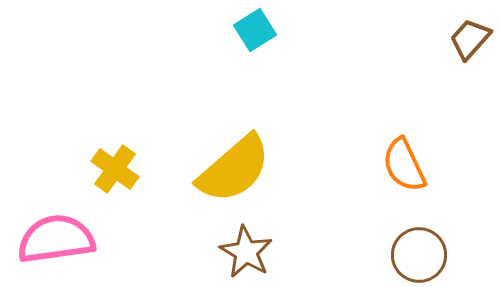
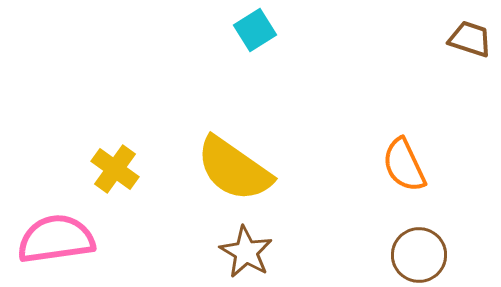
brown trapezoid: rotated 66 degrees clockwise
yellow semicircle: rotated 76 degrees clockwise
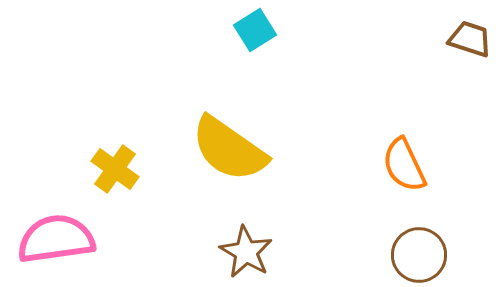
yellow semicircle: moved 5 px left, 20 px up
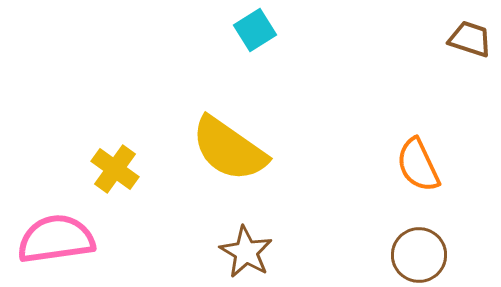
orange semicircle: moved 14 px right
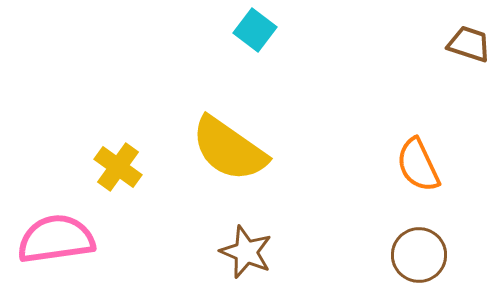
cyan square: rotated 21 degrees counterclockwise
brown trapezoid: moved 1 px left, 5 px down
yellow cross: moved 3 px right, 2 px up
brown star: rotated 8 degrees counterclockwise
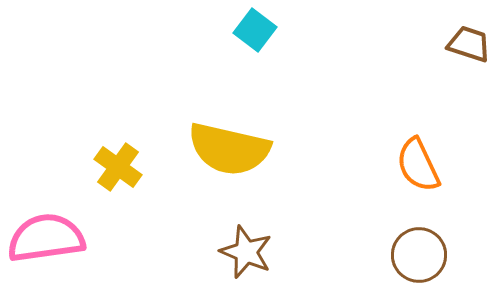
yellow semicircle: rotated 22 degrees counterclockwise
pink semicircle: moved 10 px left, 1 px up
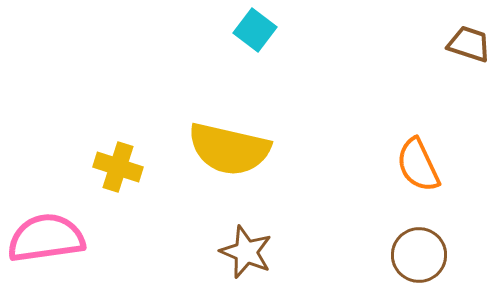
yellow cross: rotated 18 degrees counterclockwise
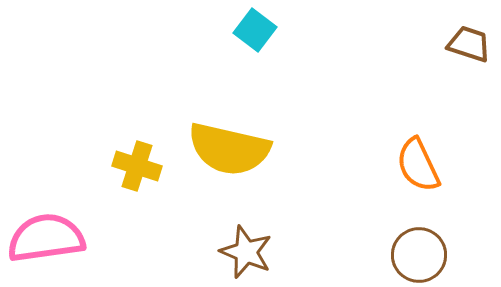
yellow cross: moved 19 px right, 1 px up
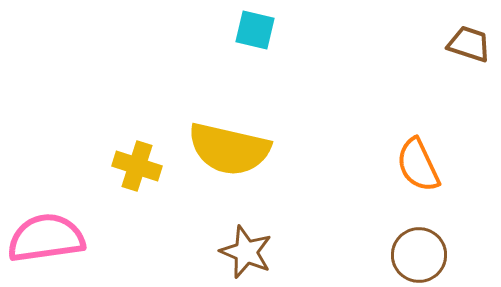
cyan square: rotated 24 degrees counterclockwise
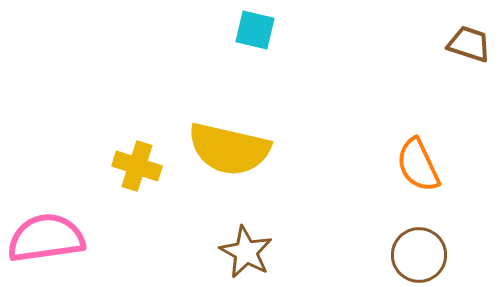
brown star: rotated 6 degrees clockwise
